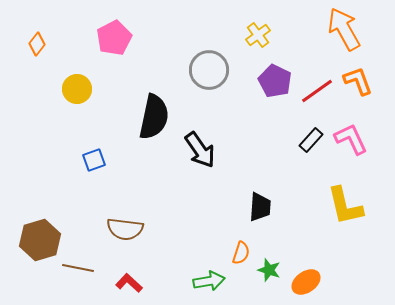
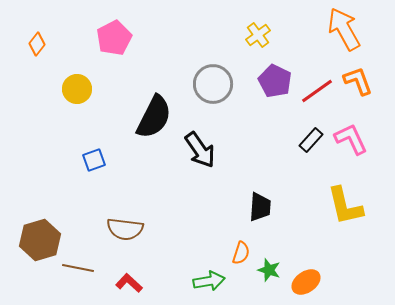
gray circle: moved 4 px right, 14 px down
black semicircle: rotated 15 degrees clockwise
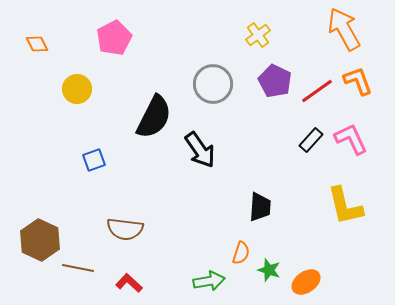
orange diamond: rotated 65 degrees counterclockwise
brown hexagon: rotated 18 degrees counterclockwise
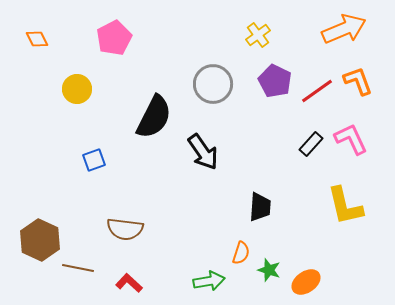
orange arrow: rotated 96 degrees clockwise
orange diamond: moved 5 px up
black rectangle: moved 4 px down
black arrow: moved 3 px right, 2 px down
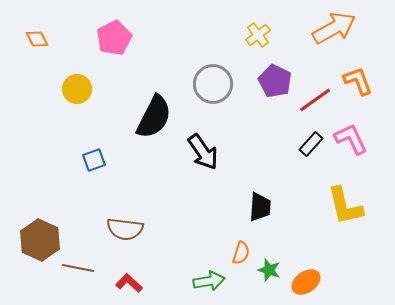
orange arrow: moved 10 px left, 1 px up; rotated 6 degrees counterclockwise
red line: moved 2 px left, 9 px down
